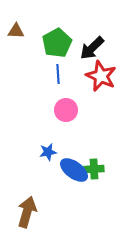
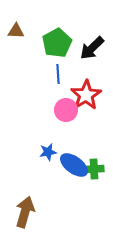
red star: moved 15 px left, 19 px down; rotated 16 degrees clockwise
blue ellipse: moved 5 px up
brown arrow: moved 2 px left
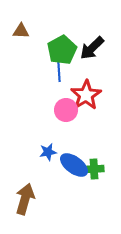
brown triangle: moved 5 px right
green pentagon: moved 5 px right, 7 px down
blue line: moved 1 px right, 2 px up
brown arrow: moved 13 px up
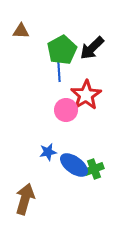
green cross: rotated 18 degrees counterclockwise
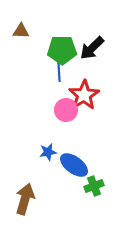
green pentagon: rotated 28 degrees clockwise
red star: moved 2 px left
green cross: moved 17 px down
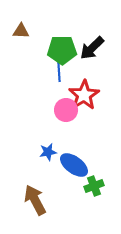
brown arrow: moved 10 px right, 1 px down; rotated 44 degrees counterclockwise
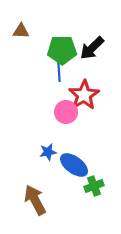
pink circle: moved 2 px down
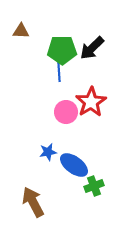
red star: moved 7 px right, 7 px down
brown arrow: moved 2 px left, 2 px down
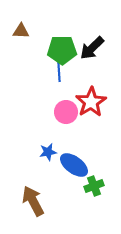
brown arrow: moved 1 px up
